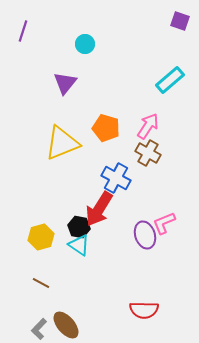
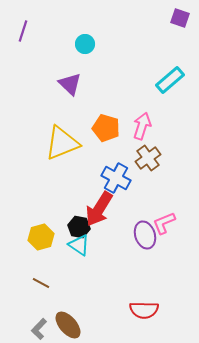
purple square: moved 3 px up
purple triangle: moved 5 px right, 1 px down; rotated 25 degrees counterclockwise
pink arrow: moved 6 px left; rotated 16 degrees counterclockwise
brown cross: moved 5 px down; rotated 25 degrees clockwise
brown ellipse: moved 2 px right
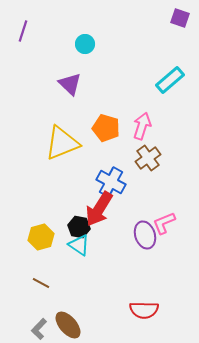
blue cross: moved 5 px left, 4 px down
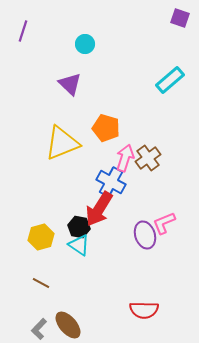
pink arrow: moved 17 px left, 32 px down
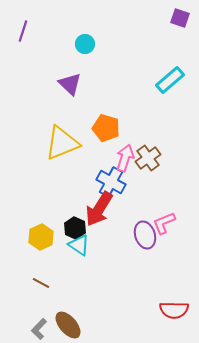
black hexagon: moved 4 px left, 1 px down; rotated 15 degrees clockwise
yellow hexagon: rotated 10 degrees counterclockwise
red semicircle: moved 30 px right
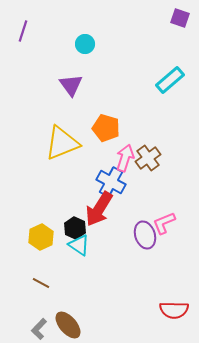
purple triangle: moved 1 px right, 1 px down; rotated 10 degrees clockwise
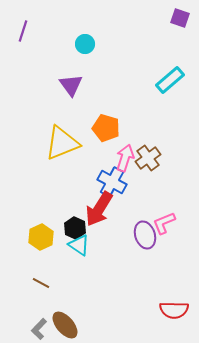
blue cross: moved 1 px right
brown ellipse: moved 3 px left
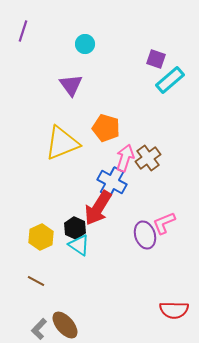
purple square: moved 24 px left, 41 px down
red arrow: moved 1 px left, 1 px up
brown line: moved 5 px left, 2 px up
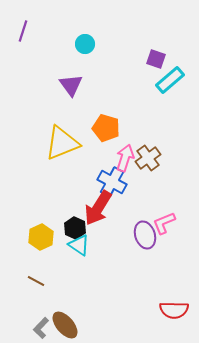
gray L-shape: moved 2 px right, 1 px up
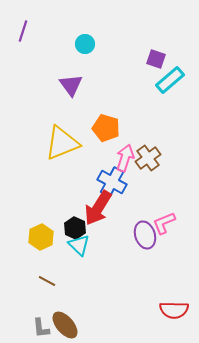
cyan triangle: rotated 10 degrees clockwise
brown line: moved 11 px right
gray L-shape: rotated 50 degrees counterclockwise
